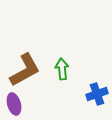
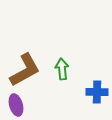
blue cross: moved 2 px up; rotated 20 degrees clockwise
purple ellipse: moved 2 px right, 1 px down
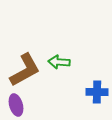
green arrow: moved 3 px left, 7 px up; rotated 80 degrees counterclockwise
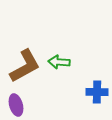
brown L-shape: moved 4 px up
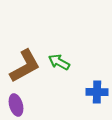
green arrow: rotated 25 degrees clockwise
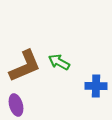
brown L-shape: rotated 6 degrees clockwise
blue cross: moved 1 px left, 6 px up
